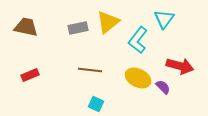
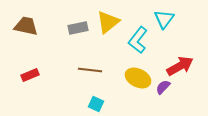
brown trapezoid: moved 1 px up
red arrow: rotated 44 degrees counterclockwise
purple semicircle: rotated 91 degrees counterclockwise
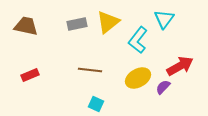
gray rectangle: moved 1 px left, 4 px up
yellow ellipse: rotated 55 degrees counterclockwise
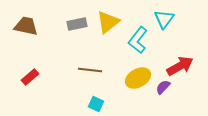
red rectangle: moved 2 px down; rotated 18 degrees counterclockwise
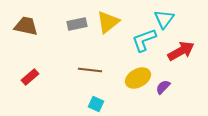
cyan L-shape: moved 6 px right; rotated 32 degrees clockwise
red arrow: moved 1 px right, 15 px up
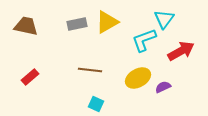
yellow triangle: moved 1 px left; rotated 10 degrees clockwise
purple semicircle: rotated 21 degrees clockwise
